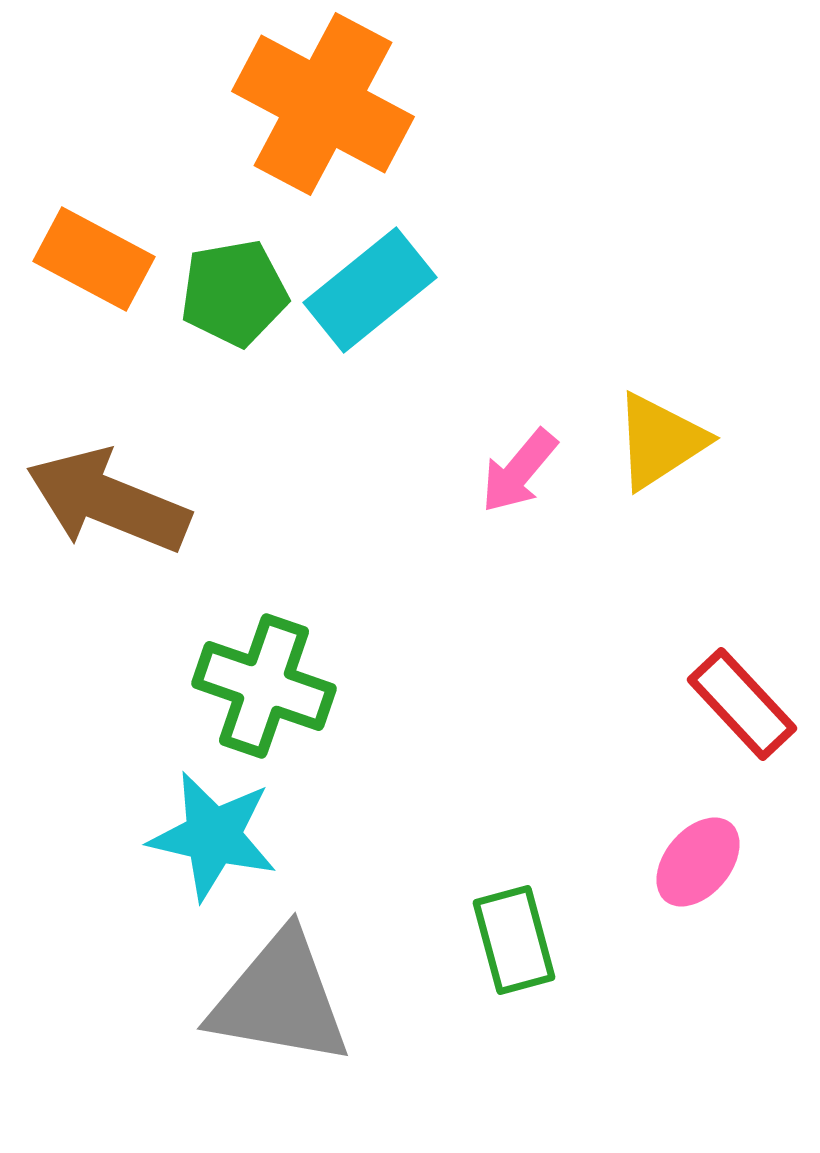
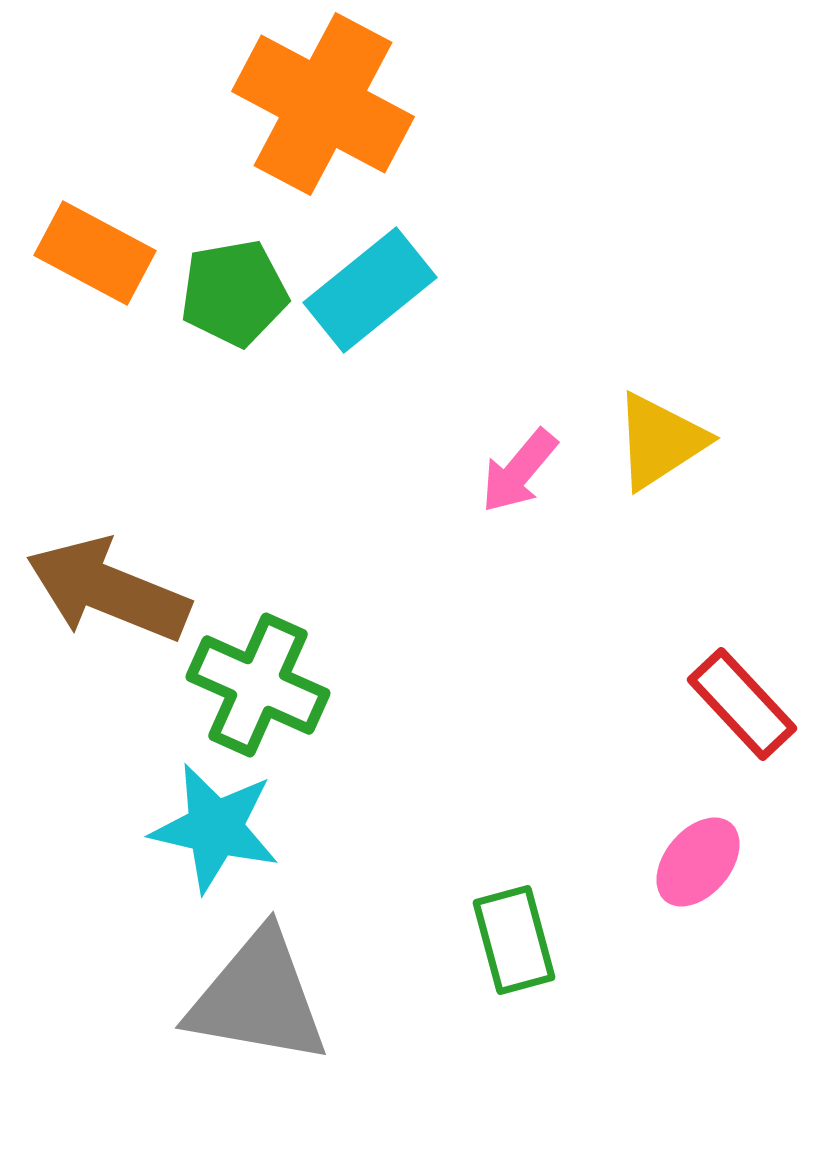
orange rectangle: moved 1 px right, 6 px up
brown arrow: moved 89 px down
green cross: moved 6 px left, 1 px up; rotated 5 degrees clockwise
cyan star: moved 2 px right, 8 px up
gray triangle: moved 22 px left, 1 px up
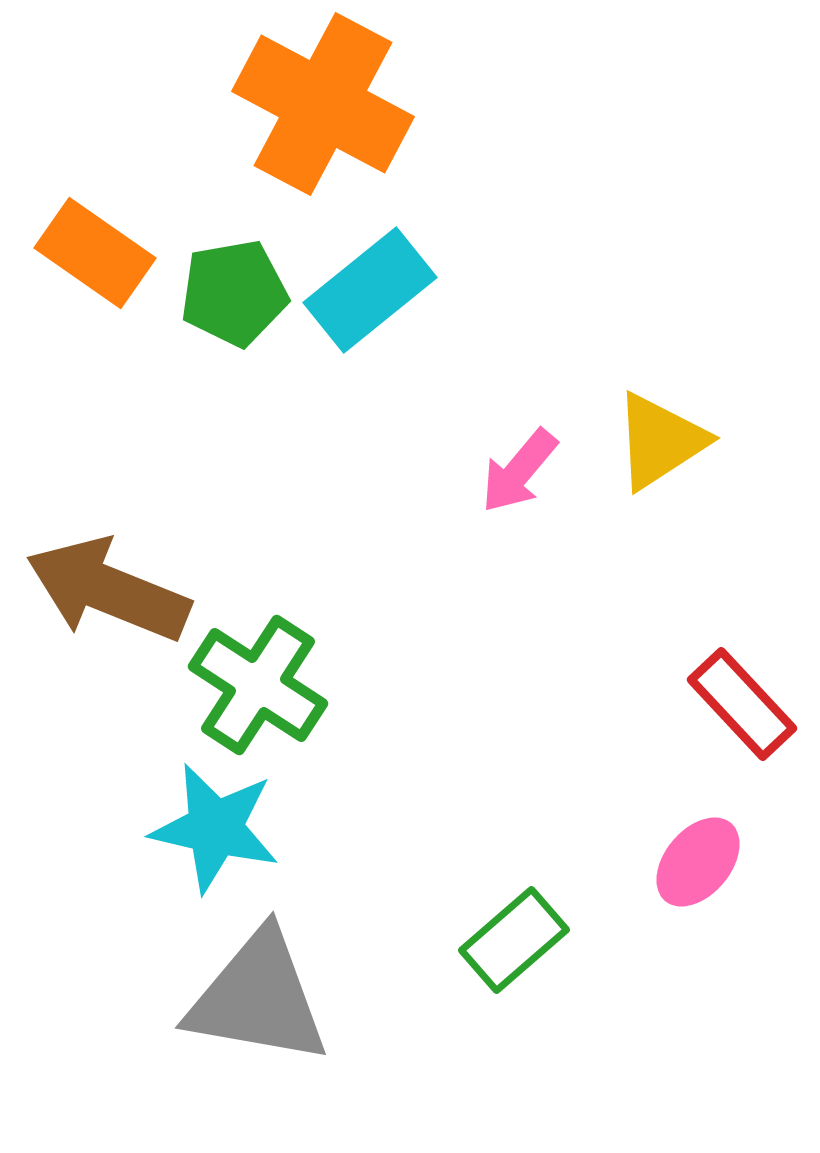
orange rectangle: rotated 7 degrees clockwise
green cross: rotated 9 degrees clockwise
green rectangle: rotated 64 degrees clockwise
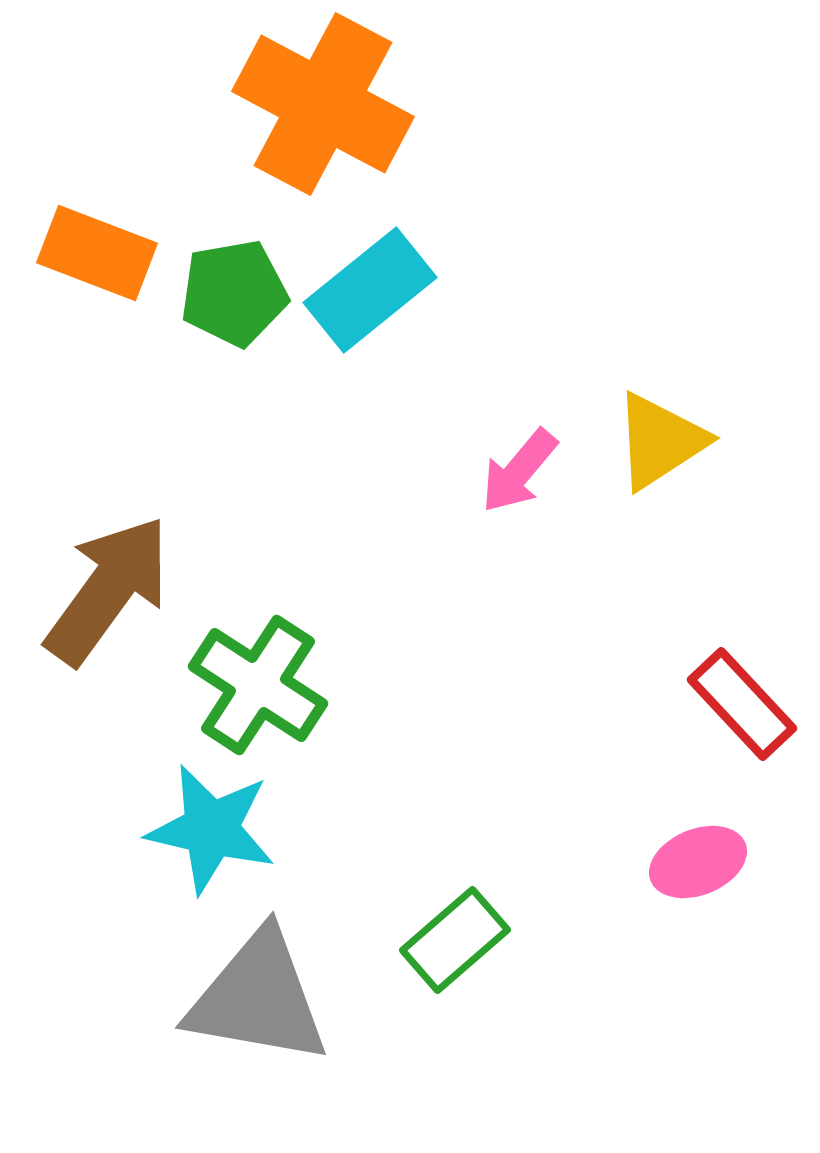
orange rectangle: moved 2 px right; rotated 14 degrees counterclockwise
brown arrow: rotated 104 degrees clockwise
cyan star: moved 4 px left, 1 px down
pink ellipse: rotated 28 degrees clockwise
green rectangle: moved 59 px left
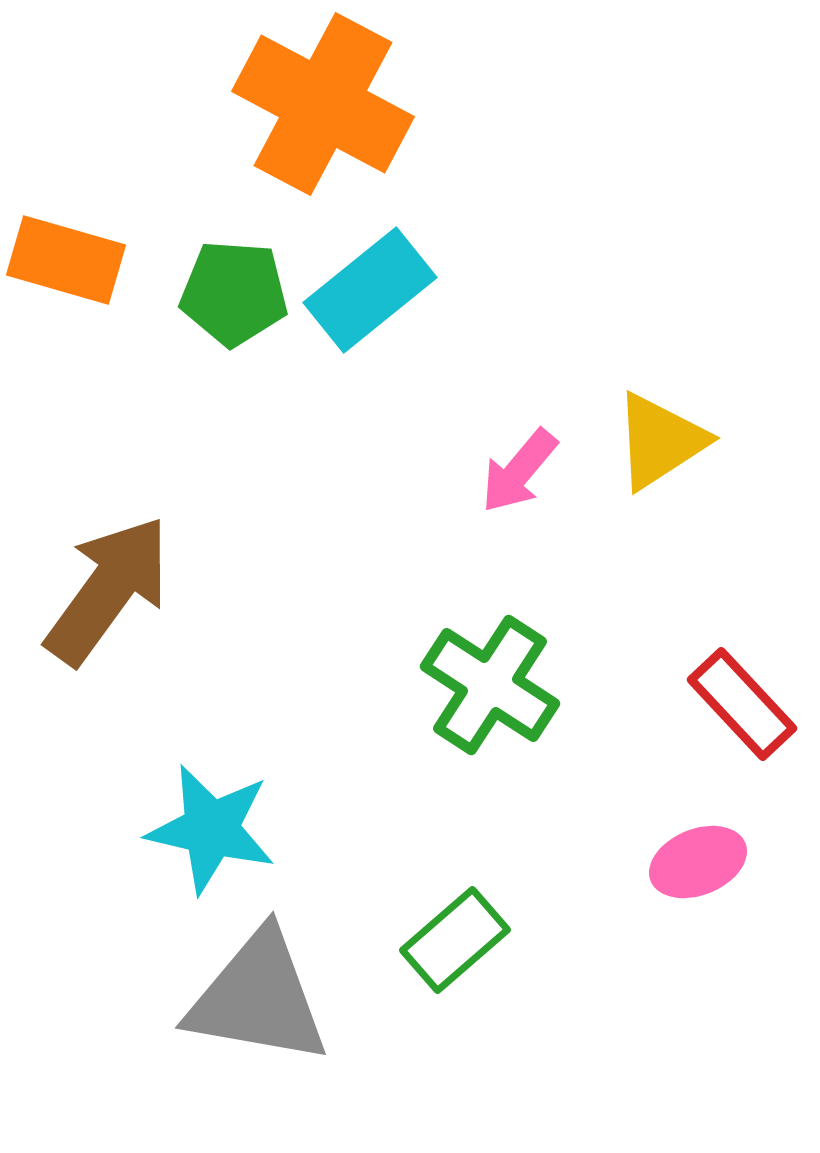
orange rectangle: moved 31 px left, 7 px down; rotated 5 degrees counterclockwise
green pentagon: rotated 14 degrees clockwise
green cross: moved 232 px right
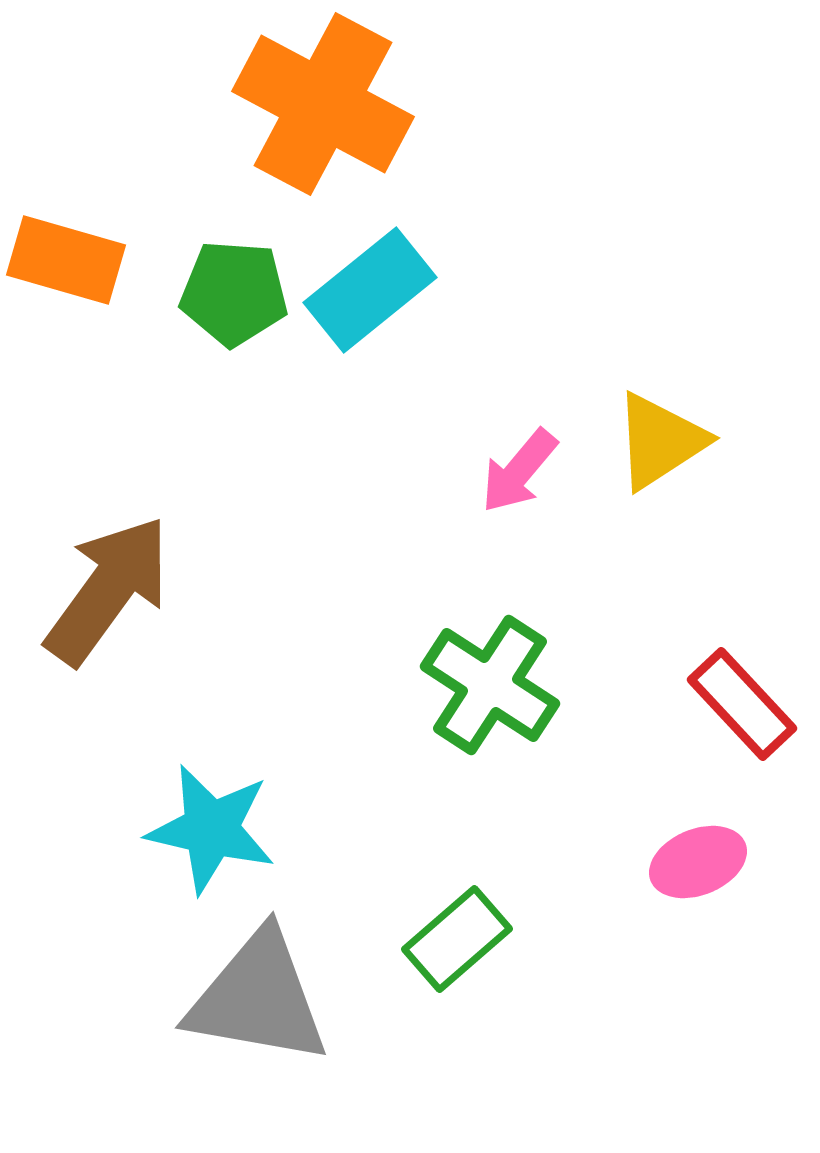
green rectangle: moved 2 px right, 1 px up
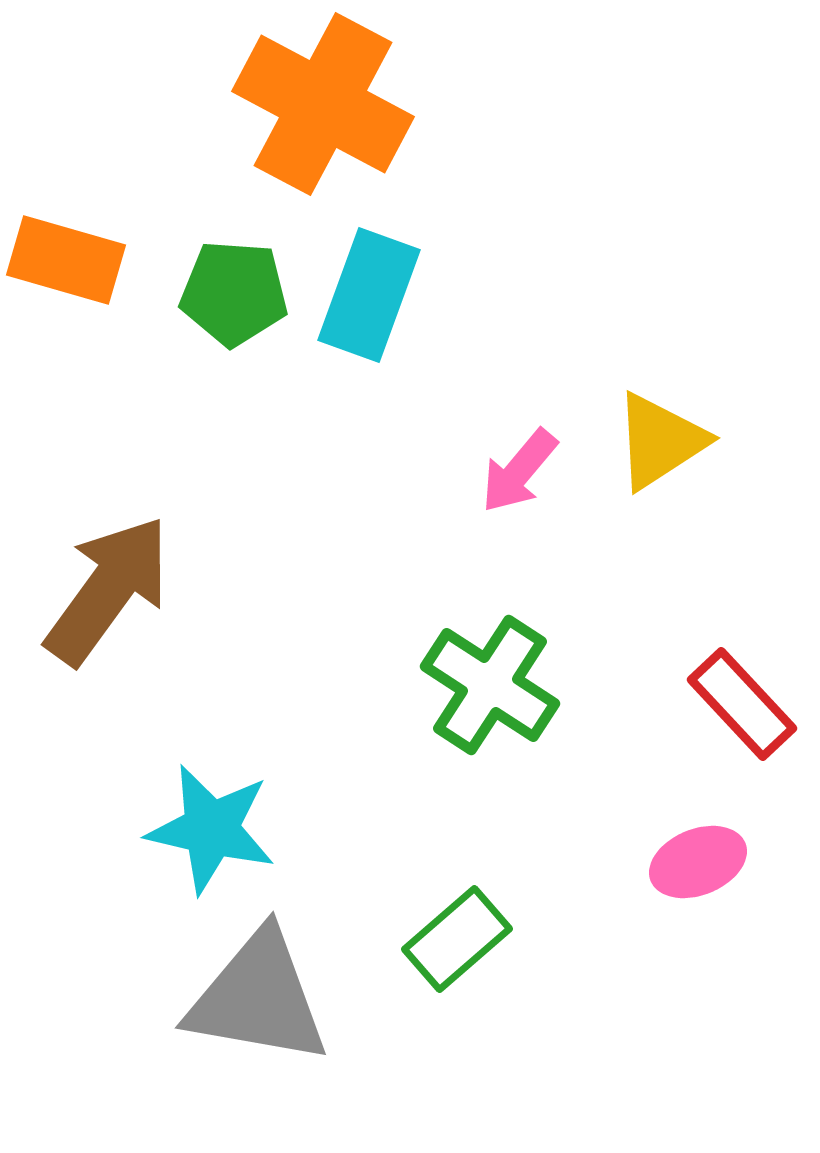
cyan rectangle: moved 1 px left, 5 px down; rotated 31 degrees counterclockwise
